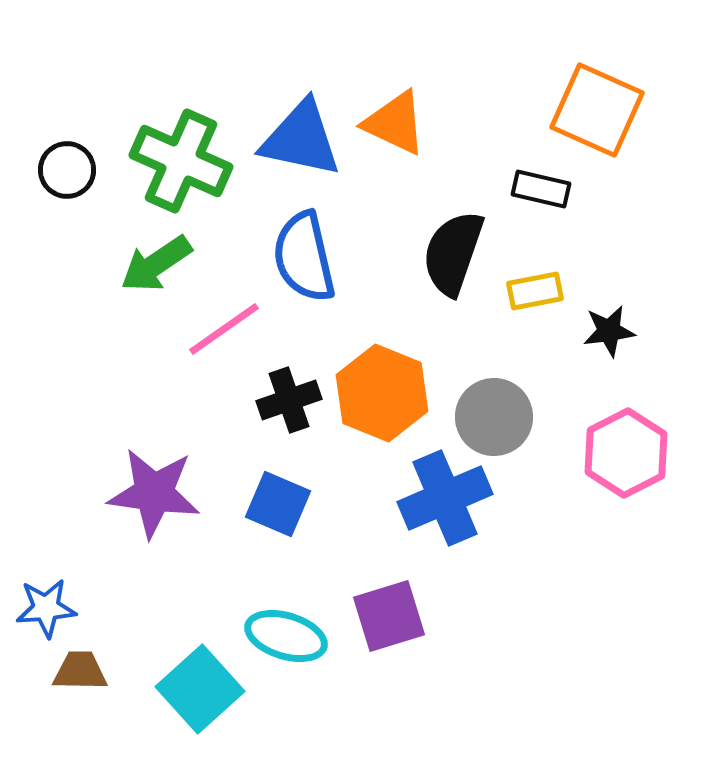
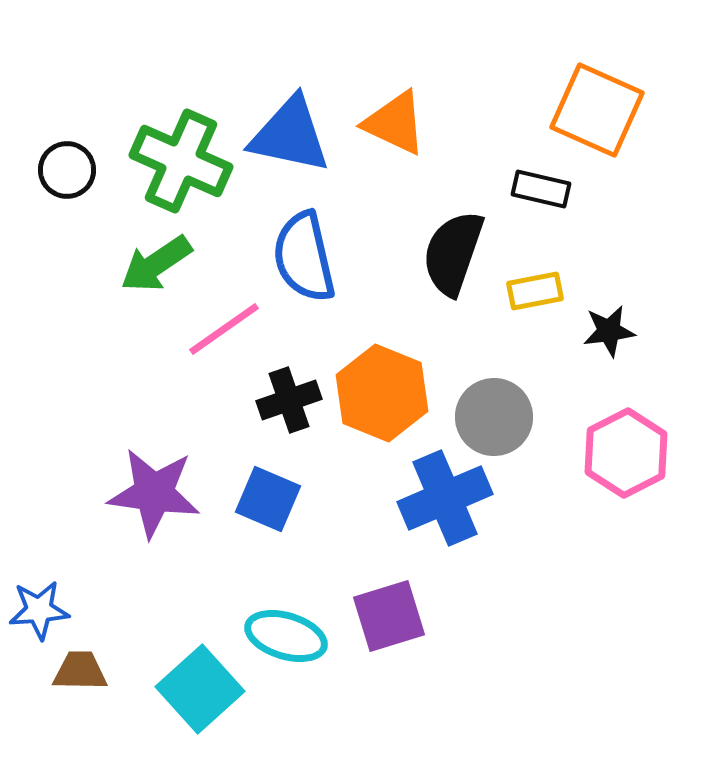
blue triangle: moved 11 px left, 4 px up
blue square: moved 10 px left, 5 px up
blue star: moved 7 px left, 2 px down
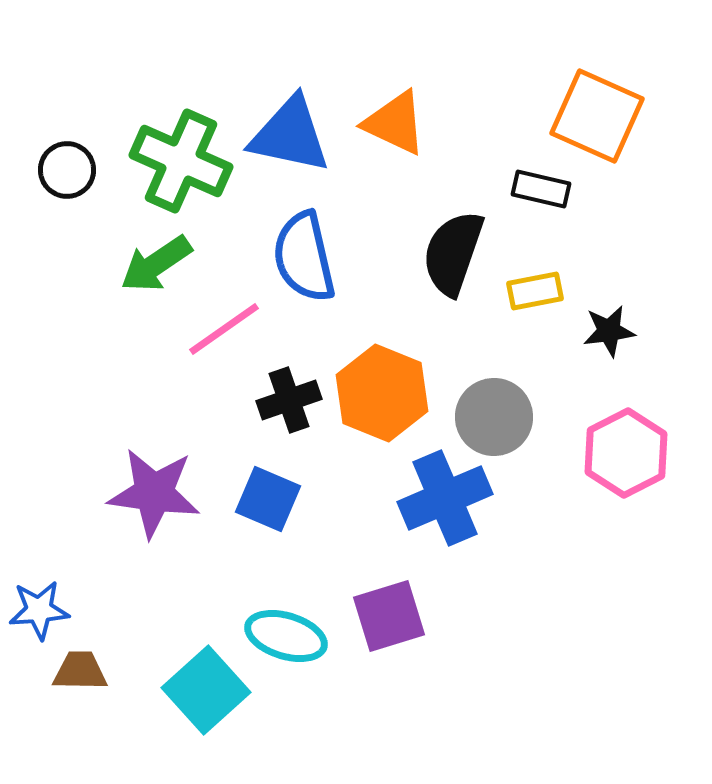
orange square: moved 6 px down
cyan square: moved 6 px right, 1 px down
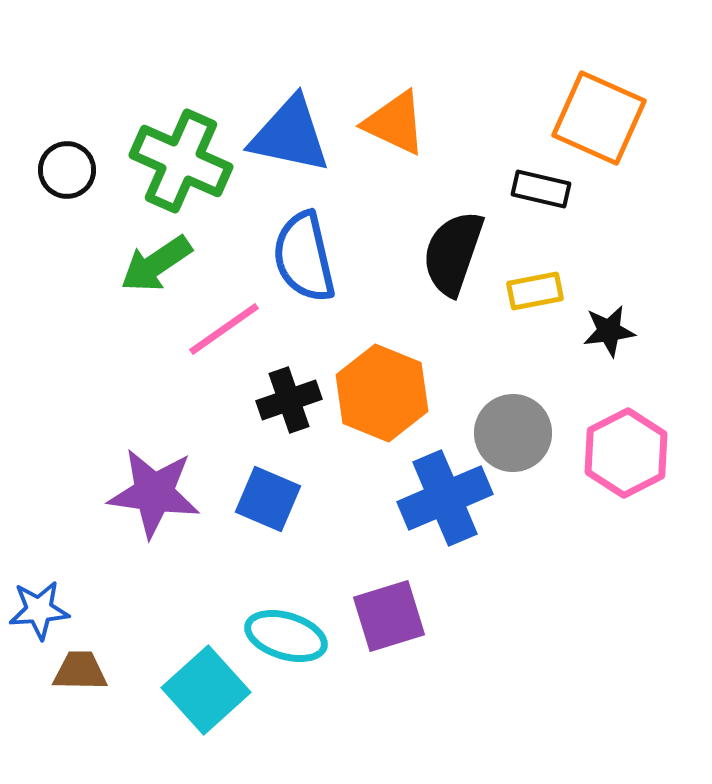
orange square: moved 2 px right, 2 px down
gray circle: moved 19 px right, 16 px down
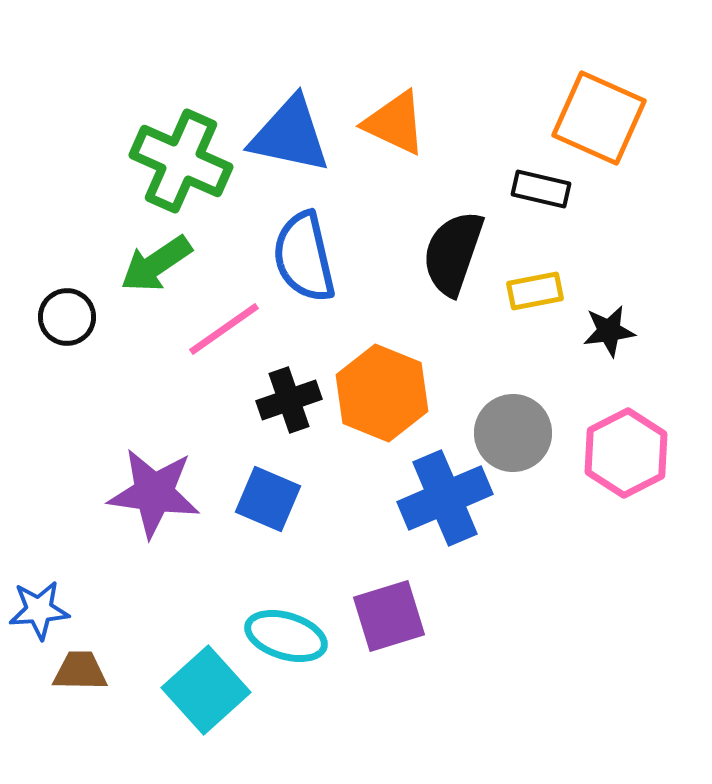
black circle: moved 147 px down
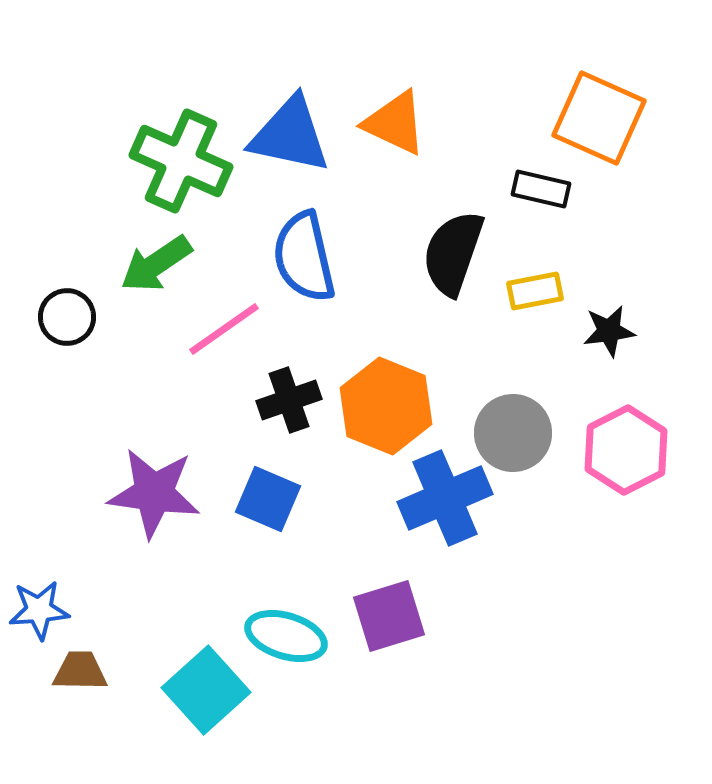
orange hexagon: moved 4 px right, 13 px down
pink hexagon: moved 3 px up
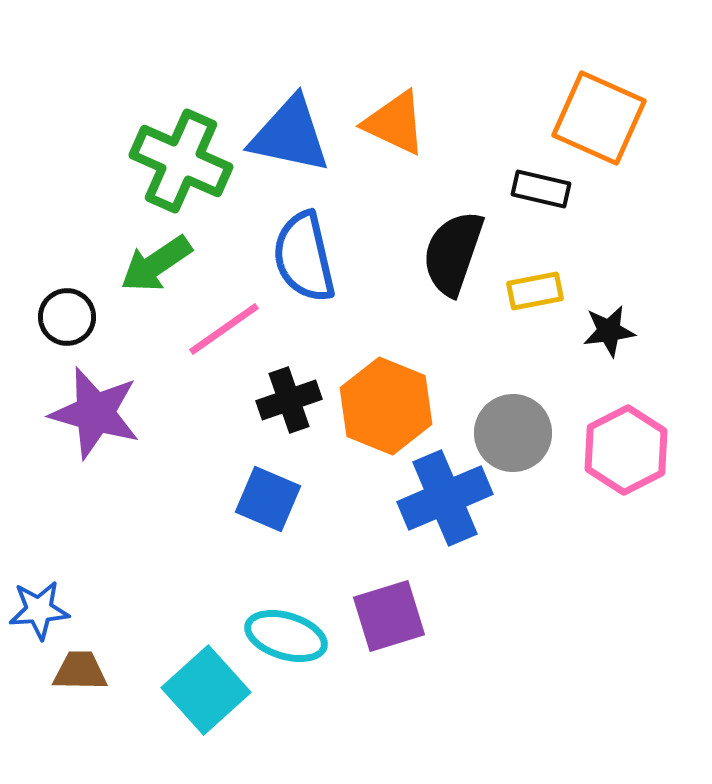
purple star: moved 59 px left, 80 px up; rotated 8 degrees clockwise
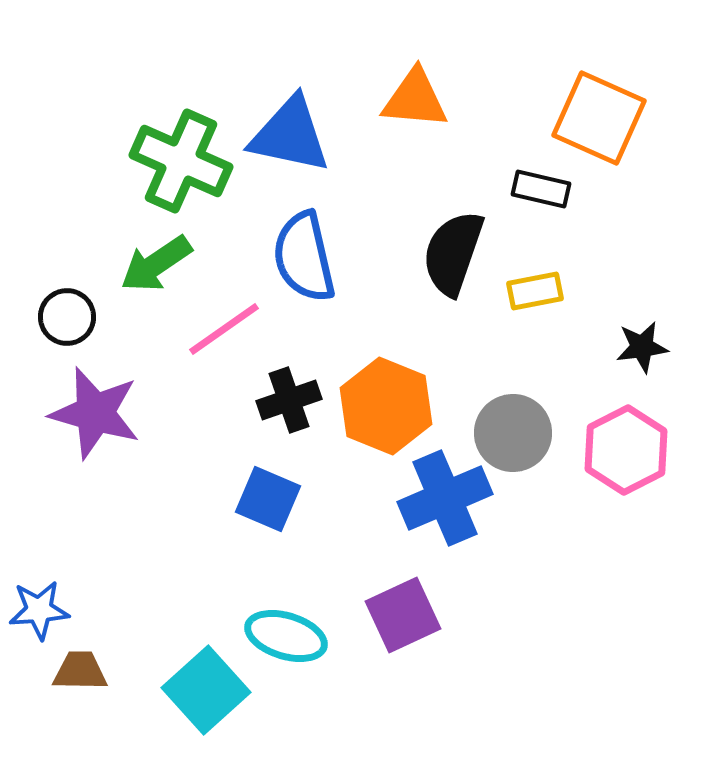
orange triangle: moved 20 px right, 24 px up; rotated 20 degrees counterclockwise
black star: moved 33 px right, 16 px down
purple square: moved 14 px right, 1 px up; rotated 8 degrees counterclockwise
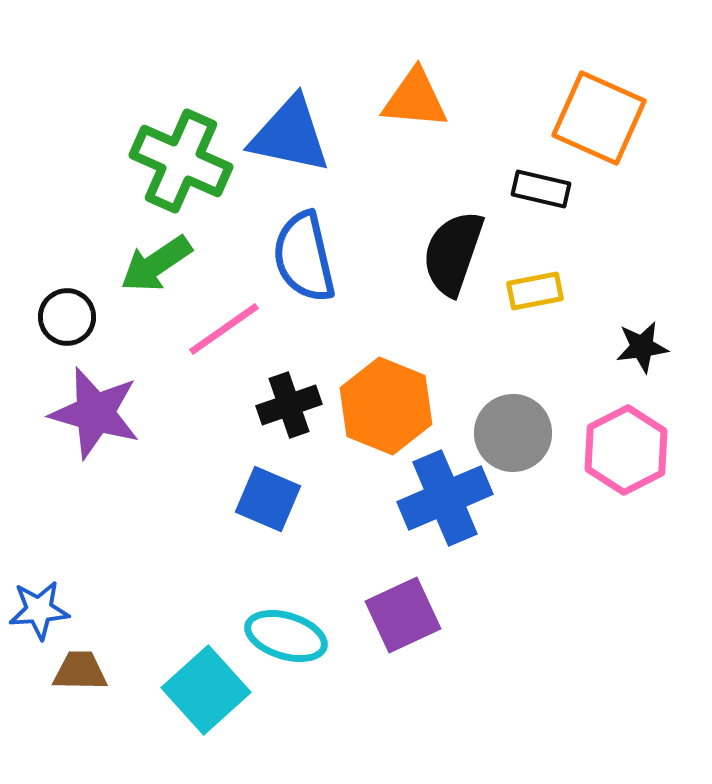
black cross: moved 5 px down
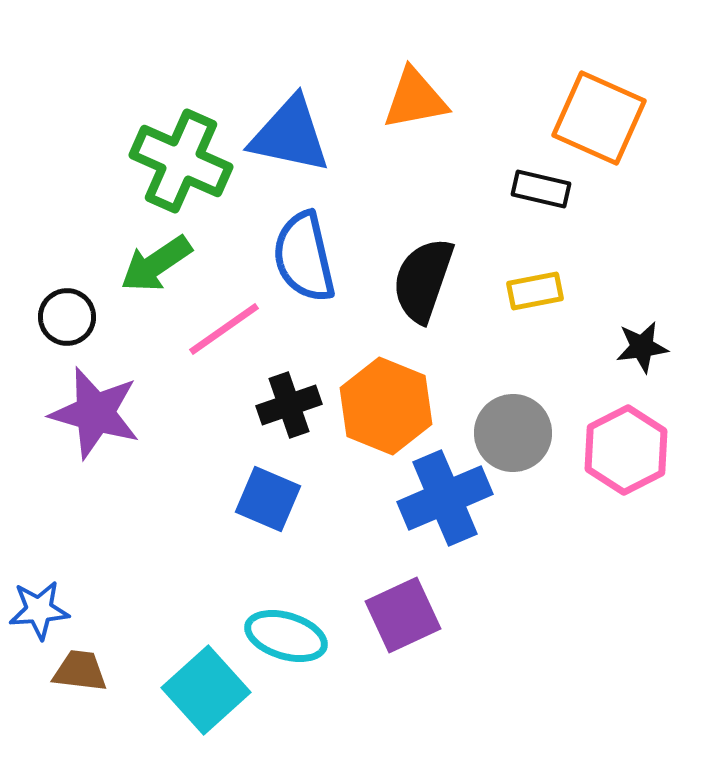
orange triangle: rotated 16 degrees counterclockwise
black semicircle: moved 30 px left, 27 px down
brown trapezoid: rotated 6 degrees clockwise
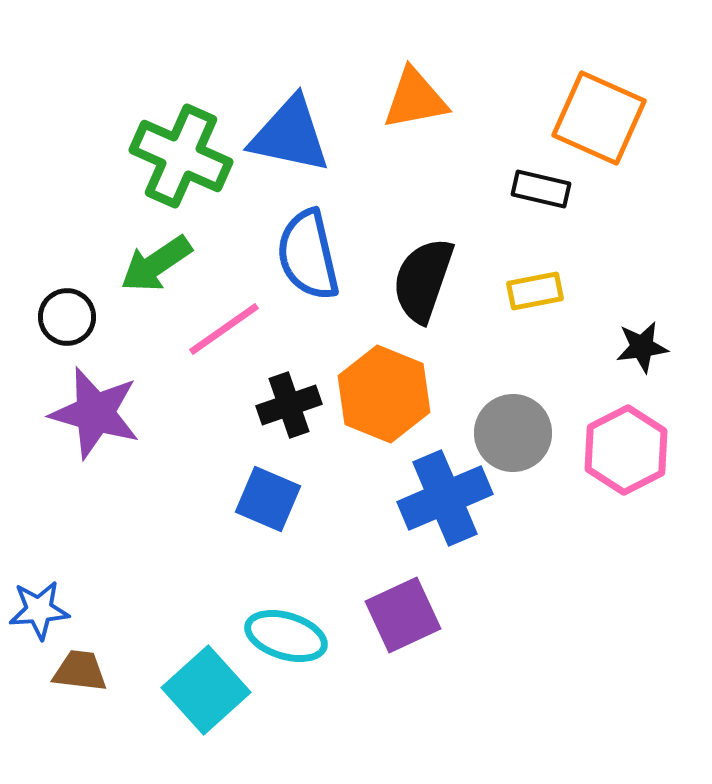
green cross: moved 5 px up
blue semicircle: moved 4 px right, 2 px up
orange hexagon: moved 2 px left, 12 px up
